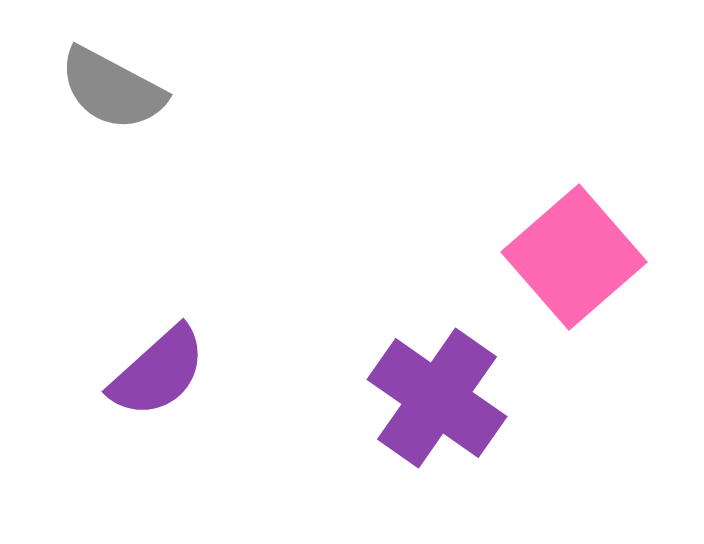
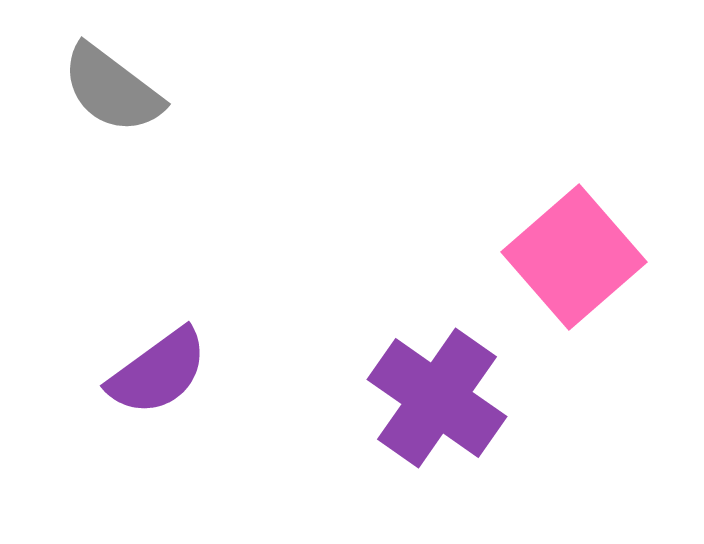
gray semicircle: rotated 9 degrees clockwise
purple semicircle: rotated 6 degrees clockwise
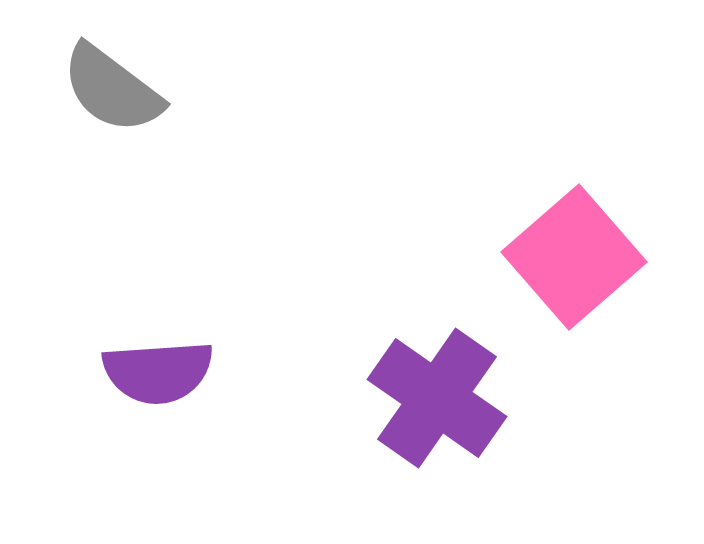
purple semicircle: rotated 32 degrees clockwise
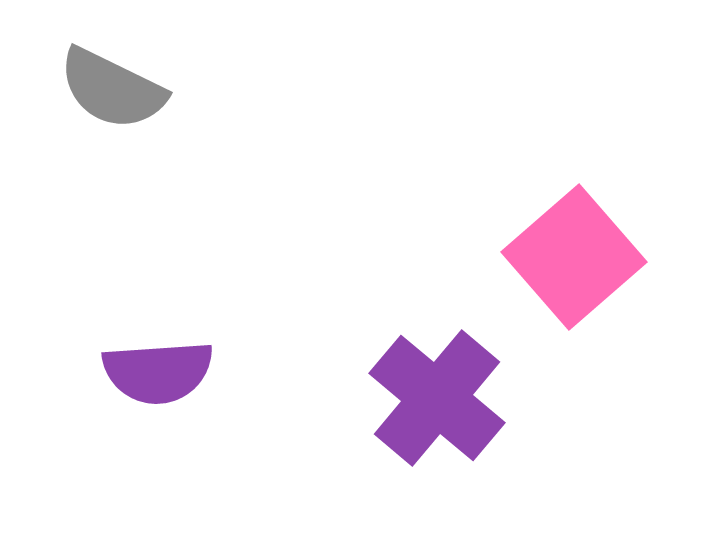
gray semicircle: rotated 11 degrees counterclockwise
purple cross: rotated 5 degrees clockwise
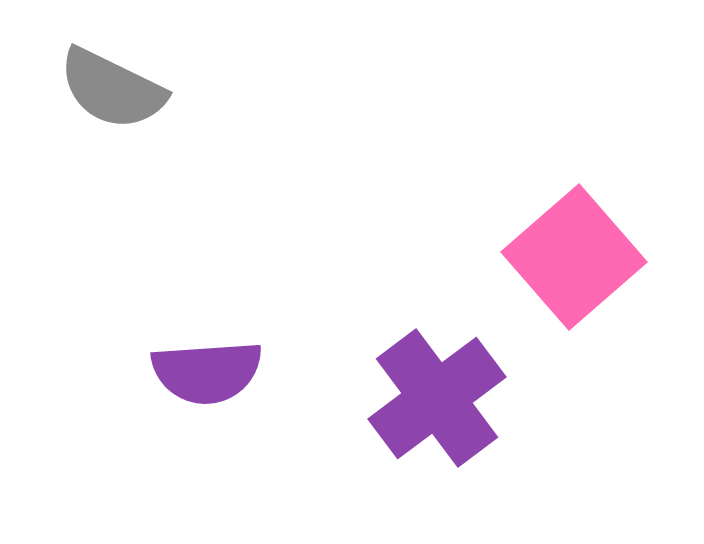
purple semicircle: moved 49 px right
purple cross: rotated 13 degrees clockwise
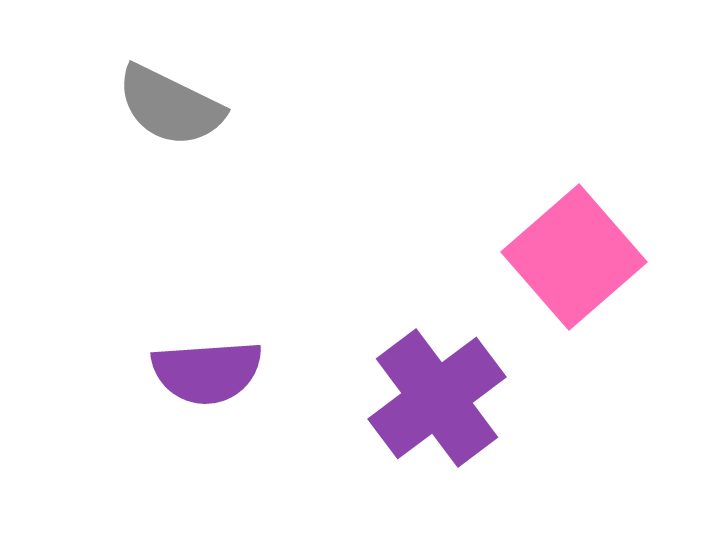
gray semicircle: moved 58 px right, 17 px down
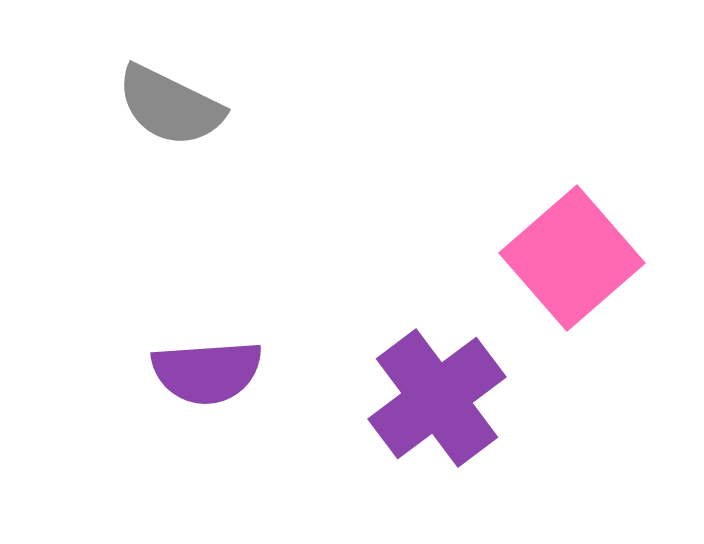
pink square: moved 2 px left, 1 px down
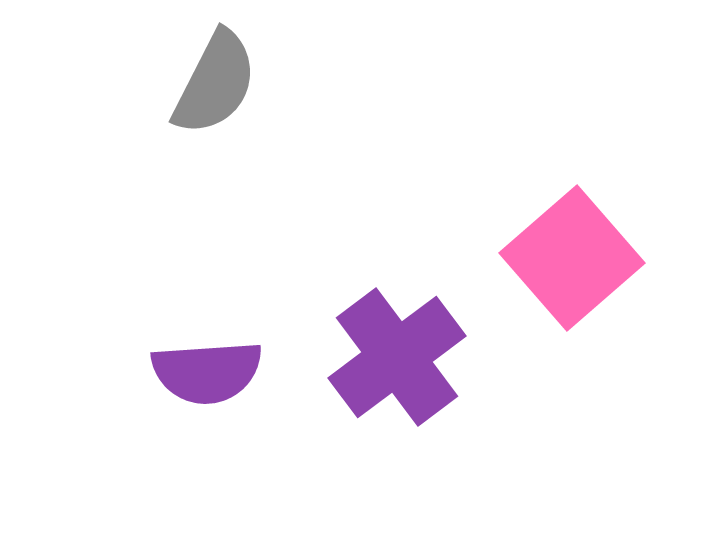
gray semicircle: moved 45 px right, 23 px up; rotated 89 degrees counterclockwise
purple cross: moved 40 px left, 41 px up
